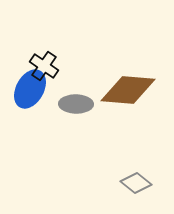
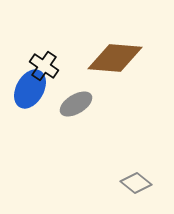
brown diamond: moved 13 px left, 32 px up
gray ellipse: rotated 32 degrees counterclockwise
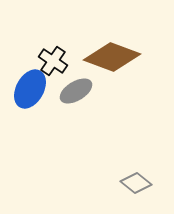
brown diamond: moved 3 px left, 1 px up; rotated 16 degrees clockwise
black cross: moved 9 px right, 5 px up
gray ellipse: moved 13 px up
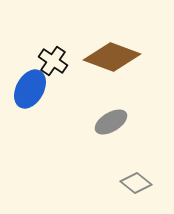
gray ellipse: moved 35 px right, 31 px down
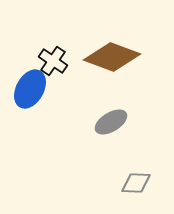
gray diamond: rotated 36 degrees counterclockwise
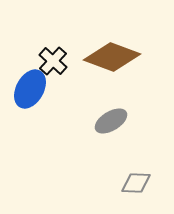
black cross: rotated 8 degrees clockwise
gray ellipse: moved 1 px up
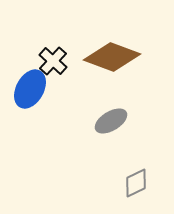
gray diamond: rotated 28 degrees counterclockwise
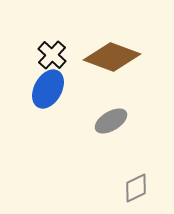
black cross: moved 1 px left, 6 px up
blue ellipse: moved 18 px right
gray diamond: moved 5 px down
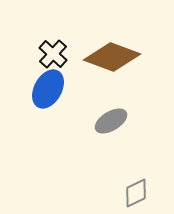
black cross: moved 1 px right, 1 px up
gray diamond: moved 5 px down
